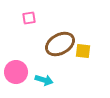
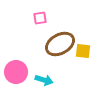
pink square: moved 11 px right
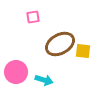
pink square: moved 7 px left, 1 px up
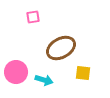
brown ellipse: moved 1 px right, 4 px down
yellow square: moved 22 px down
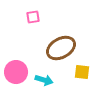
yellow square: moved 1 px left, 1 px up
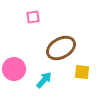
pink circle: moved 2 px left, 3 px up
cyan arrow: rotated 66 degrees counterclockwise
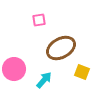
pink square: moved 6 px right, 3 px down
yellow square: rotated 14 degrees clockwise
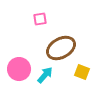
pink square: moved 1 px right, 1 px up
pink circle: moved 5 px right
cyan arrow: moved 1 px right, 5 px up
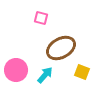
pink square: moved 1 px right, 1 px up; rotated 24 degrees clockwise
pink circle: moved 3 px left, 1 px down
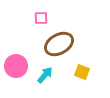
pink square: rotated 16 degrees counterclockwise
brown ellipse: moved 2 px left, 4 px up
pink circle: moved 4 px up
